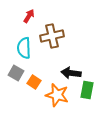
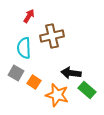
green rectangle: rotated 60 degrees counterclockwise
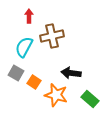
red arrow: rotated 32 degrees counterclockwise
cyan semicircle: moved 1 px up; rotated 30 degrees clockwise
green rectangle: moved 3 px right, 9 px down
orange star: moved 1 px left
